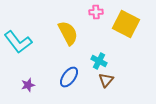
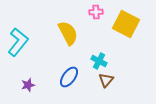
cyan L-shape: rotated 104 degrees counterclockwise
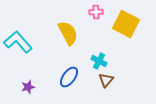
cyan L-shape: rotated 80 degrees counterclockwise
purple star: moved 2 px down
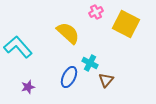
pink cross: rotated 24 degrees counterclockwise
yellow semicircle: rotated 20 degrees counterclockwise
cyan L-shape: moved 5 px down
cyan cross: moved 9 px left, 2 px down
blue ellipse: rotated 10 degrees counterclockwise
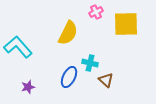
yellow square: rotated 28 degrees counterclockwise
yellow semicircle: rotated 75 degrees clockwise
cyan cross: rotated 14 degrees counterclockwise
brown triangle: rotated 28 degrees counterclockwise
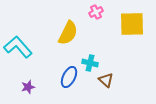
yellow square: moved 6 px right
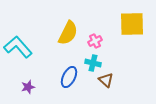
pink cross: moved 1 px left, 29 px down
cyan cross: moved 3 px right
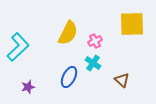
cyan L-shape: rotated 88 degrees clockwise
cyan cross: rotated 21 degrees clockwise
brown triangle: moved 16 px right
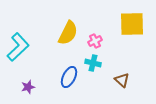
cyan cross: rotated 21 degrees counterclockwise
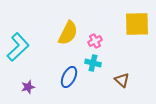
yellow square: moved 5 px right
